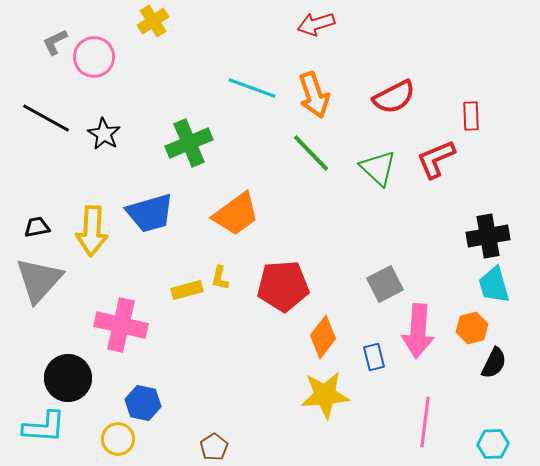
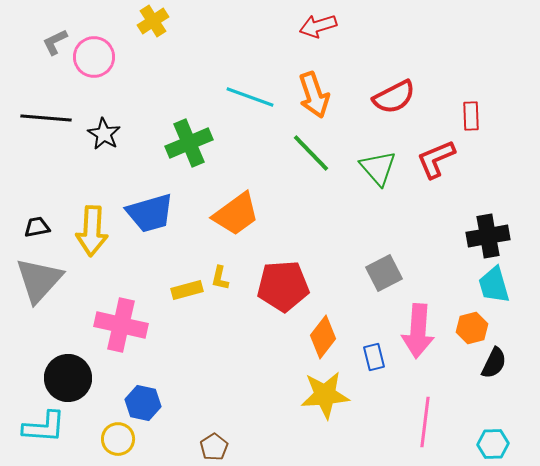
red arrow: moved 2 px right, 2 px down
cyan line: moved 2 px left, 9 px down
black line: rotated 24 degrees counterclockwise
green triangle: rotated 6 degrees clockwise
gray square: moved 1 px left, 11 px up
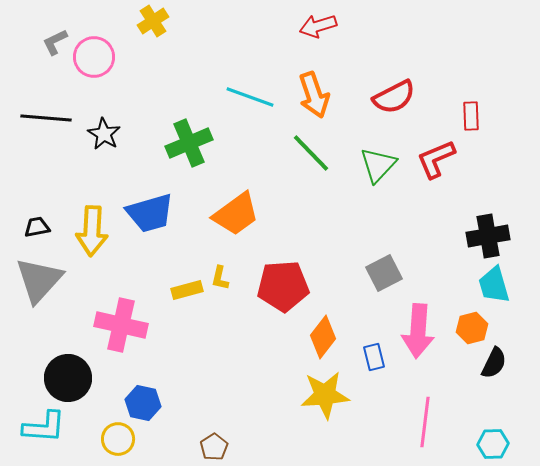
green triangle: moved 3 px up; rotated 24 degrees clockwise
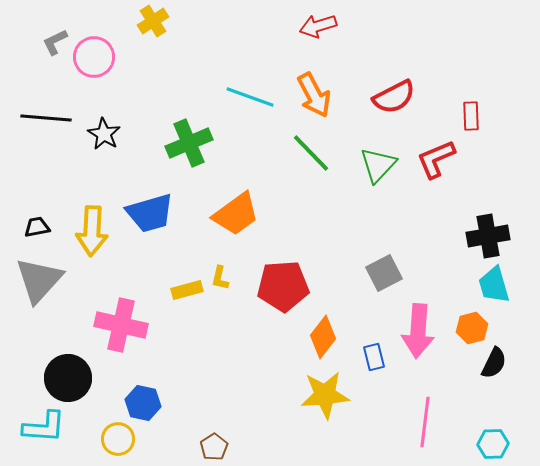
orange arrow: rotated 9 degrees counterclockwise
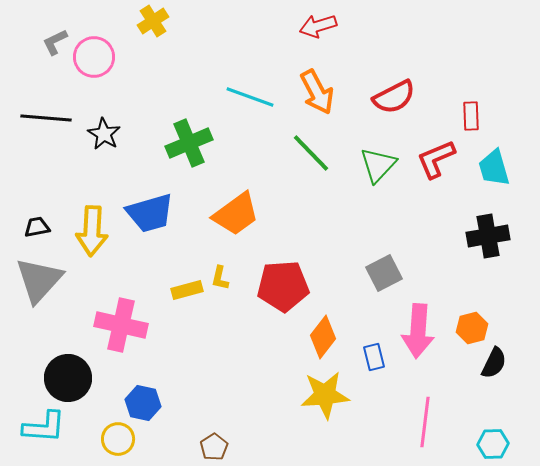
orange arrow: moved 3 px right, 3 px up
cyan trapezoid: moved 117 px up
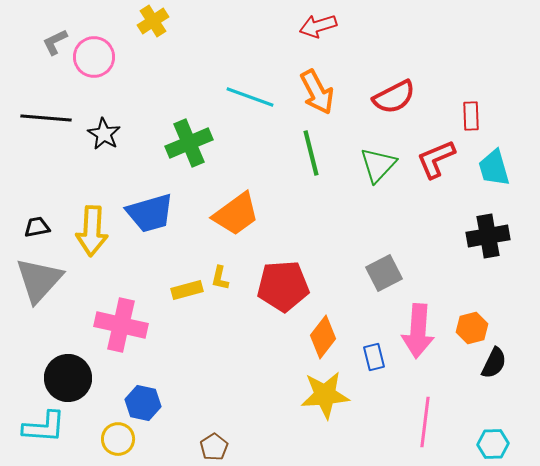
green line: rotated 30 degrees clockwise
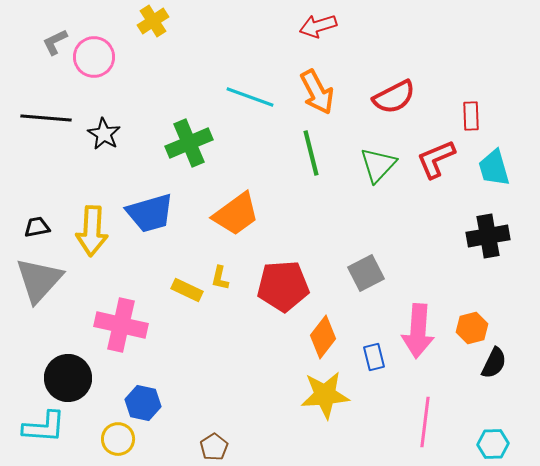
gray square: moved 18 px left
yellow rectangle: rotated 40 degrees clockwise
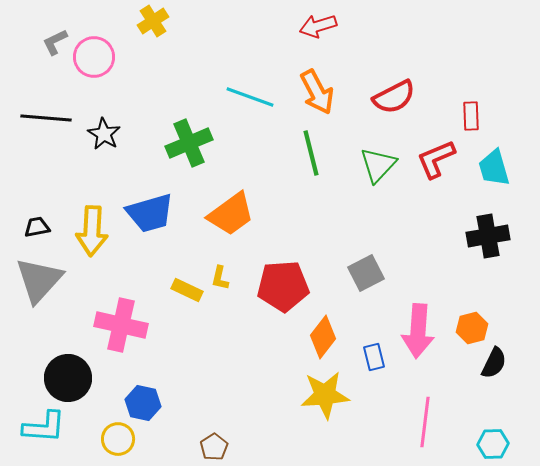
orange trapezoid: moved 5 px left
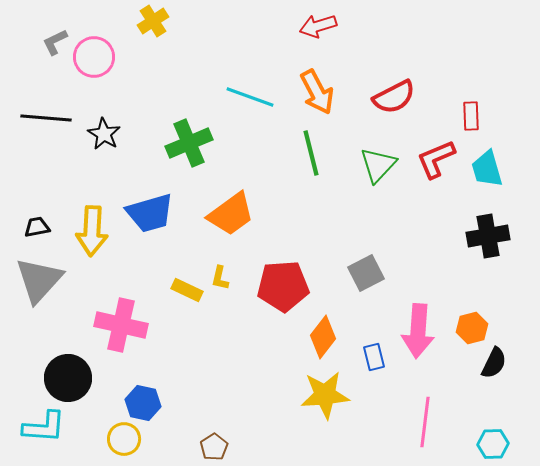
cyan trapezoid: moved 7 px left, 1 px down
yellow circle: moved 6 px right
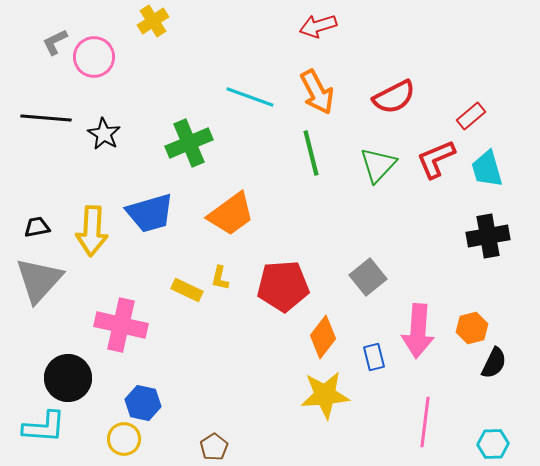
red rectangle: rotated 52 degrees clockwise
gray square: moved 2 px right, 4 px down; rotated 12 degrees counterclockwise
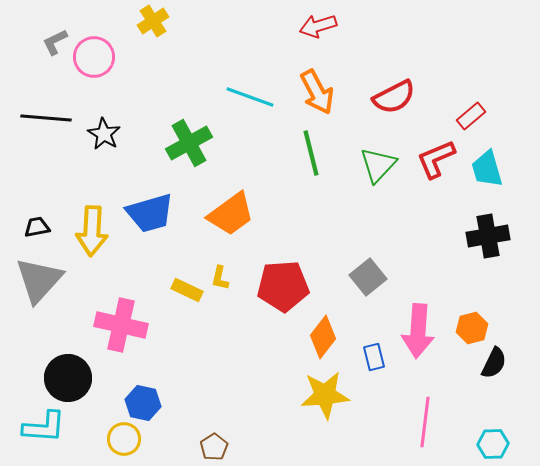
green cross: rotated 6 degrees counterclockwise
